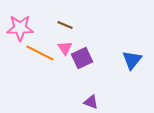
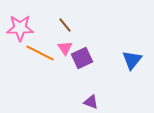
brown line: rotated 28 degrees clockwise
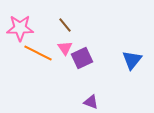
orange line: moved 2 px left
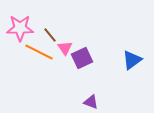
brown line: moved 15 px left, 10 px down
orange line: moved 1 px right, 1 px up
blue triangle: rotated 15 degrees clockwise
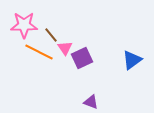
pink star: moved 4 px right, 3 px up
brown line: moved 1 px right
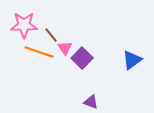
orange line: rotated 8 degrees counterclockwise
purple square: rotated 20 degrees counterclockwise
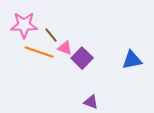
pink triangle: rotated 35 degrees counterclockwise
blue triangle: rotated 25 degrees clockwise
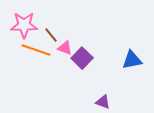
orange line: moved 3 px left, 2 px up
purple triangle: moved 12 px right
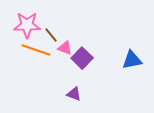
pink star: moved 3 px right
purple triangle: moved 29 px left, 8 px up
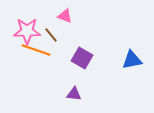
pink star: moved 6 px down
pink triangle: moved 32 px up
purple square: rotated 15 degrees counterclockwise
purple triangle: rotated 14 degrees counterclockwise
